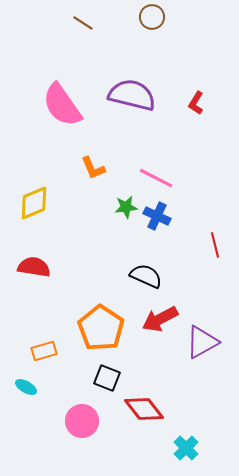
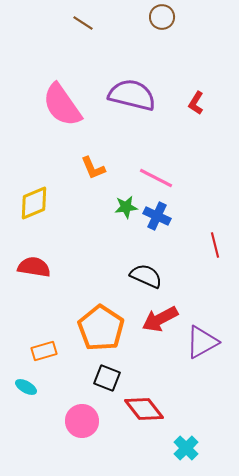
brown circle: moved 10 px right
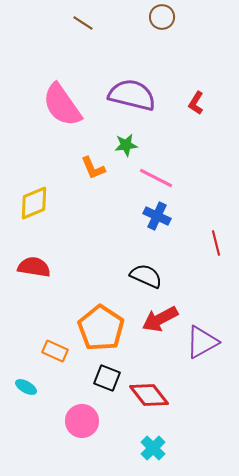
green star: moved 62 px up
red line: moved 1 px right, 2 px up
orange rectangle: moved 11 px right; rotated 40 degrees clockwise
red diamond: moved 5 px right, 14 px up
cyan cross: moved 33 px left
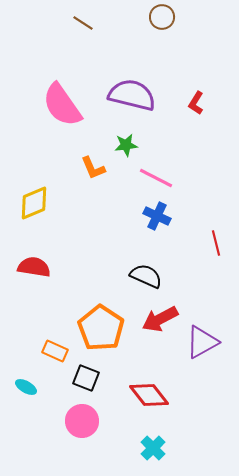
black square: moved 21 px left
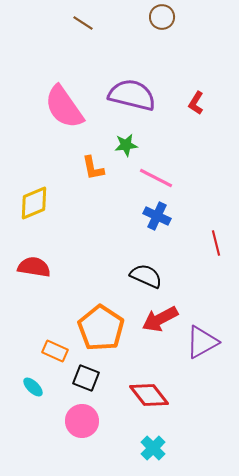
pink semicircle: moved 2 px right, 2 px down
orange L-shape: rotated 12 degrees clockwise
cyan ellipse: moved 7 px right; rotated 15 degrees clockwise
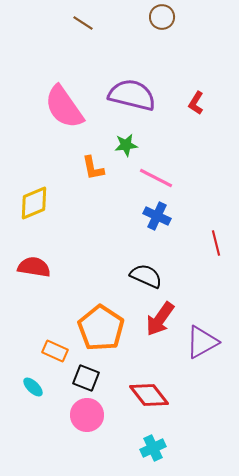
red arrow: rotated 27 degrees counterclockwise
pink circle: moved 5 px right, 6 px up
cyan cross: rotated 20 degrees clockwise
